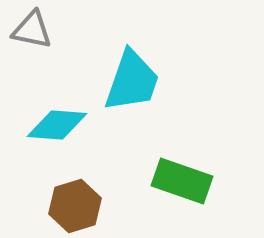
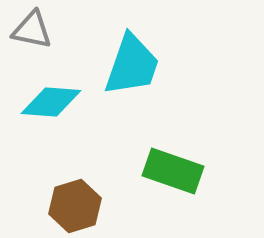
cyan trapezoid: moved 16 px up
cyan diamond: moved 6 px left, 23 px up
green rectangle: moved 9 px left, 10 px up
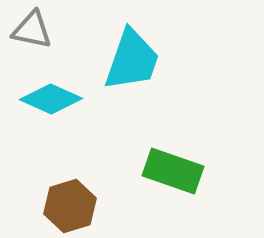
cyan trapezoid: moved 5 px up
cyan diamond: moved 3 px up; rotated 20 degrees clockwise
brown hexagon: moved 5 px left
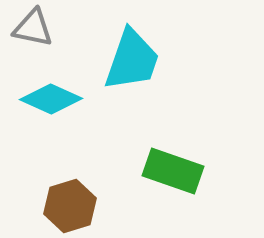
gray triangle: moved 1 px right, 2 px up
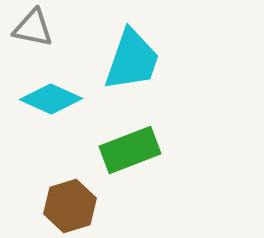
green rectangle: moved 43 px left, 21 px up; rotated 40 degrees counterclockwise
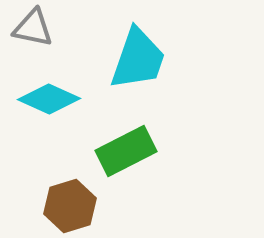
cyan trapezoid: moved 6 px right, 1 px up
cyan diamond: moved 2 px left
green rectangle: moved 4 px left, 1 px down; rotated 6 degrees counterclockwise
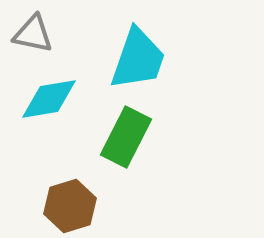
gray triangle: moved 6 px down
cyan diamond: rotated 34 degrees counterclockwise
green rectangle: moved 14 px up; rotated 36 degrees counterclockwise
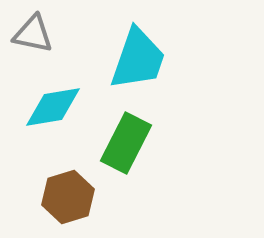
cyan diamond: moved 4 px right, 8 px down
green rectangle: moved 6 px down
brown hexagon: moved 2 px left, 9 px up
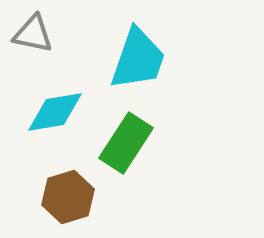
cyan diamond: moved 2 px right, 5 px down
green rectangle: rotated 6 degrees clockwise
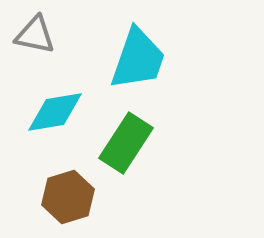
gray triangle: moved 2 px right, 1 px down
